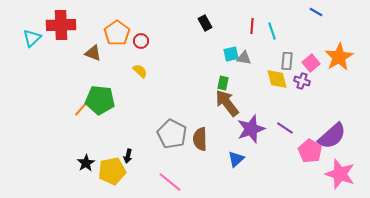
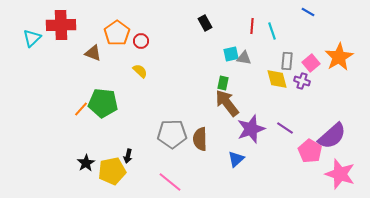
blue line: moved 8 px left
green pentagon: moved 3 px right, 3 px down
gray pentagon: rotated 28 degrees counterclockwise
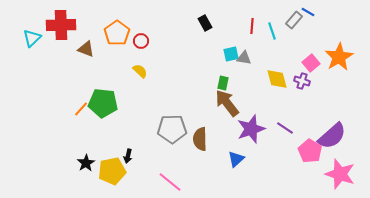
brown triangle: moved 7 px left, 4 px up
gray rectangle: moved 7 px right, 41 px up; rotated 36 degrees clockwise
gray pentagon: moved 5 px up
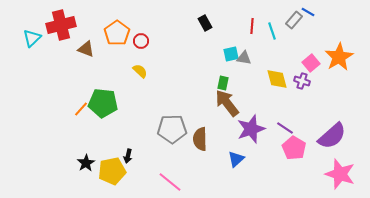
red cross: rotated 12 degrees counterclockwise
pink pentagon: moved 16 px left, 3 px up
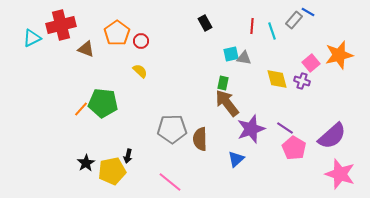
cyan triangle: rotated 18 degrees clockwise
orange star: moved 2 px up; rotated 16 degrees clockwise
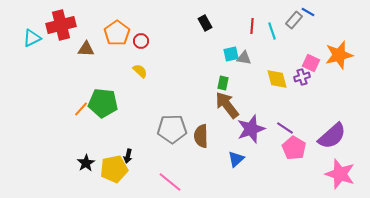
brown triangle: rotated 18 degrees counterclockwise
pink square: rotated 24 degrees counterclockwise
purple cross: moved 4 px up; rotated 35 degrees counterclockwise
brown arrow: moved 2 px down
brown semicircle: moved 1 px right, 3 px up
yellow pentagon: moved 2 px right, 2 px up
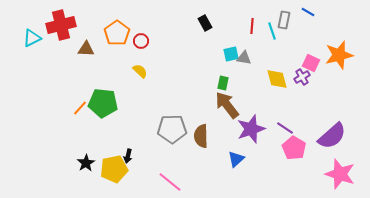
gray rectangle: moved 10 px left; rotated 30 degrees counterclockwise
purple cross: rotated 14 degrees counterclockwise
orange line: moved 1 px left, 1 px up
